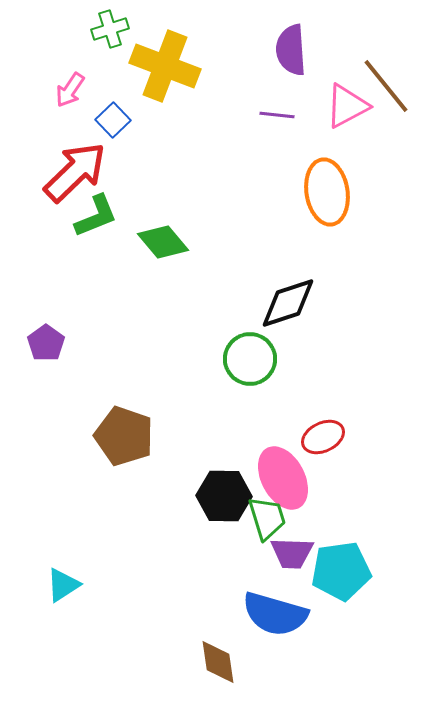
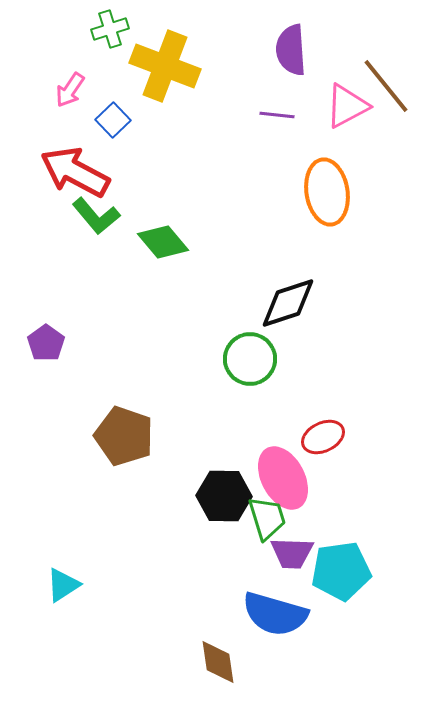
red arrow: rotated 108 degrees counterclockwise
green L-shape: rotated 72 degrees clockwise
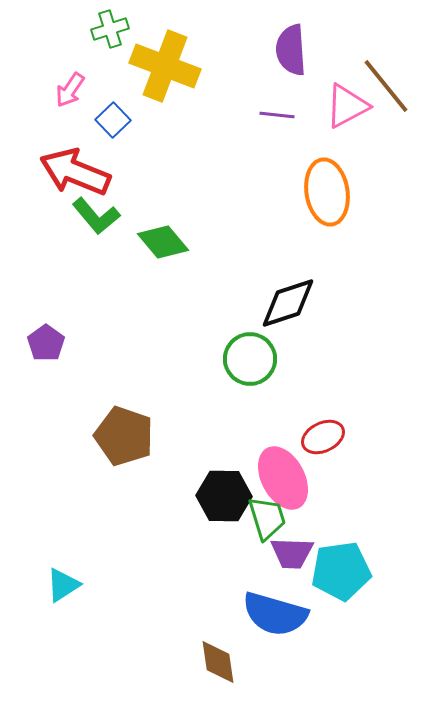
red arrow: rotated 6 degrees counterclockwise
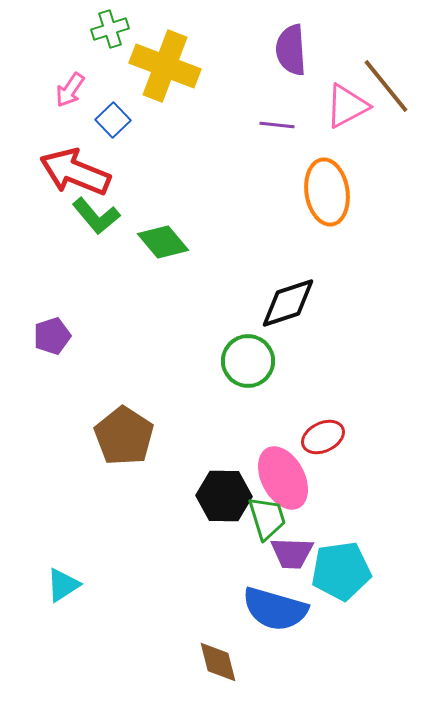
purple line: moved 10 px down
purple pentagon: moved 6 px right, 7 px up; rotated 18 degrees clockwise
green circle: moved 2 px left, 2 px down
brown pentagon: rotated 14 degrees clockwise
blue semicircle: moved 5 px up
brown diamond: rotated 6 degrees counterclockwise
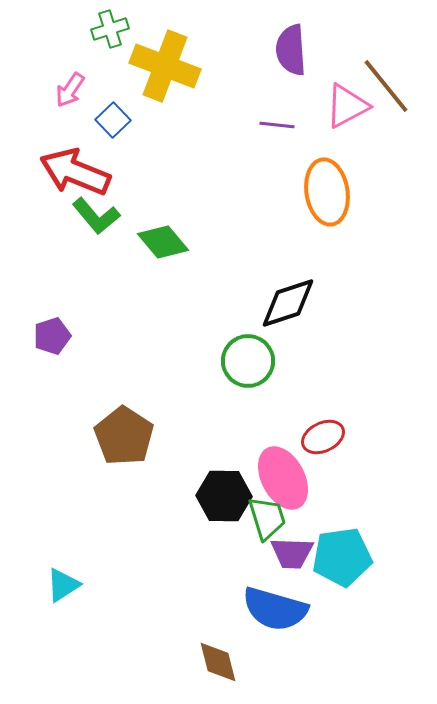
cyan pentagon: moved 1 px right, 14 px up
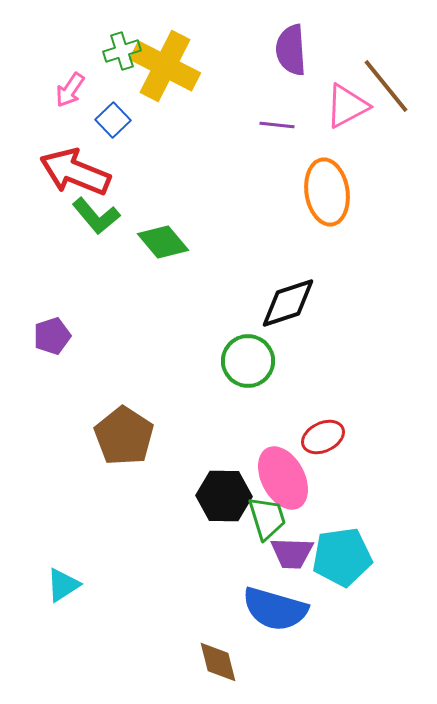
green cross: moved 12 px right, 22 px down
yellow cross: rotated 6 degrees clockwise
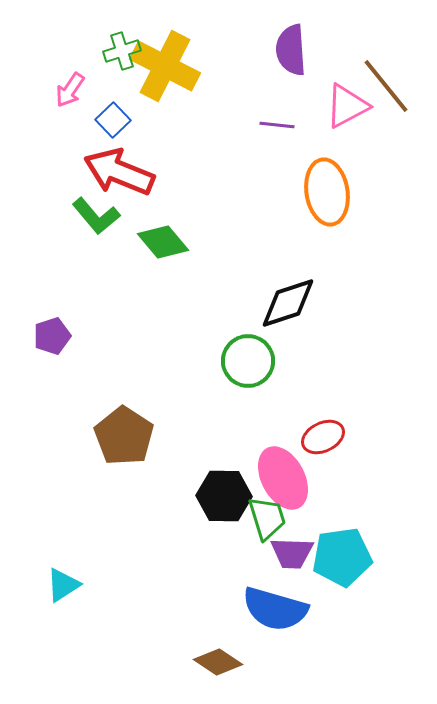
red arrow: moved 44 px right
brown diamond: rotated 42 degrees counterclockwise
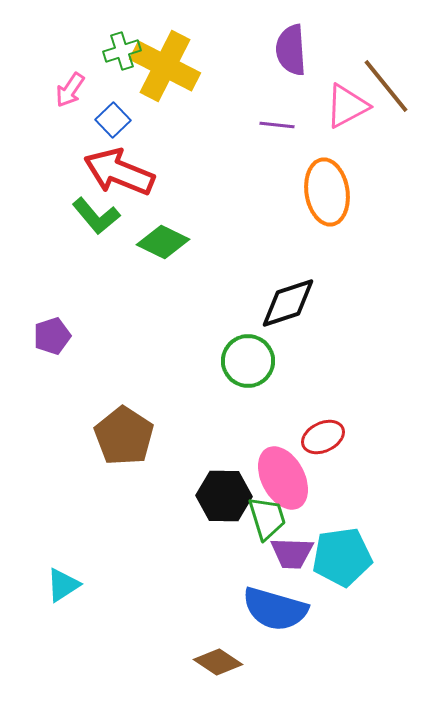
green diamond: rotated 24 degrees counterclockwise
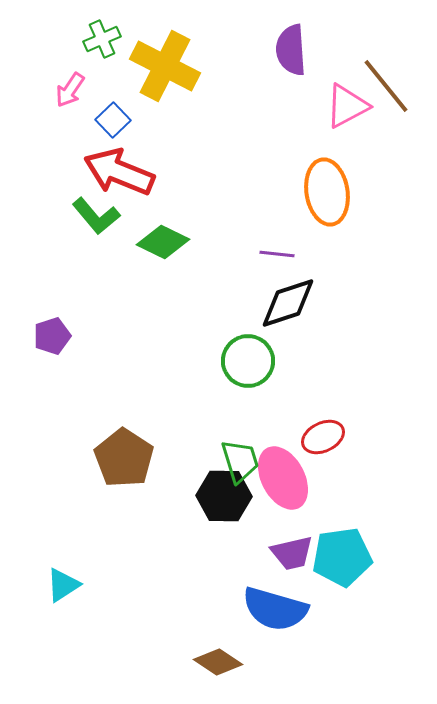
green cross: moved 20 px left, 12 px up; rotated 6 degrees counterclockwise
purple line: moved 129 px down
brown pentagon: moved 22 px down
green trapezoid: moved 27 px left, 57 px up
purple trapezoid: rotated 15 degrees counterclockwise
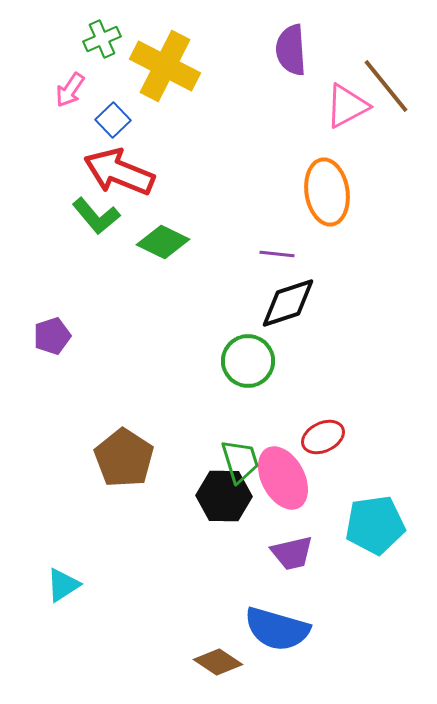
cyan pentagon: moved 33 px right, 32 px up
blue semicircle: moved 2 px right, 20 px down
